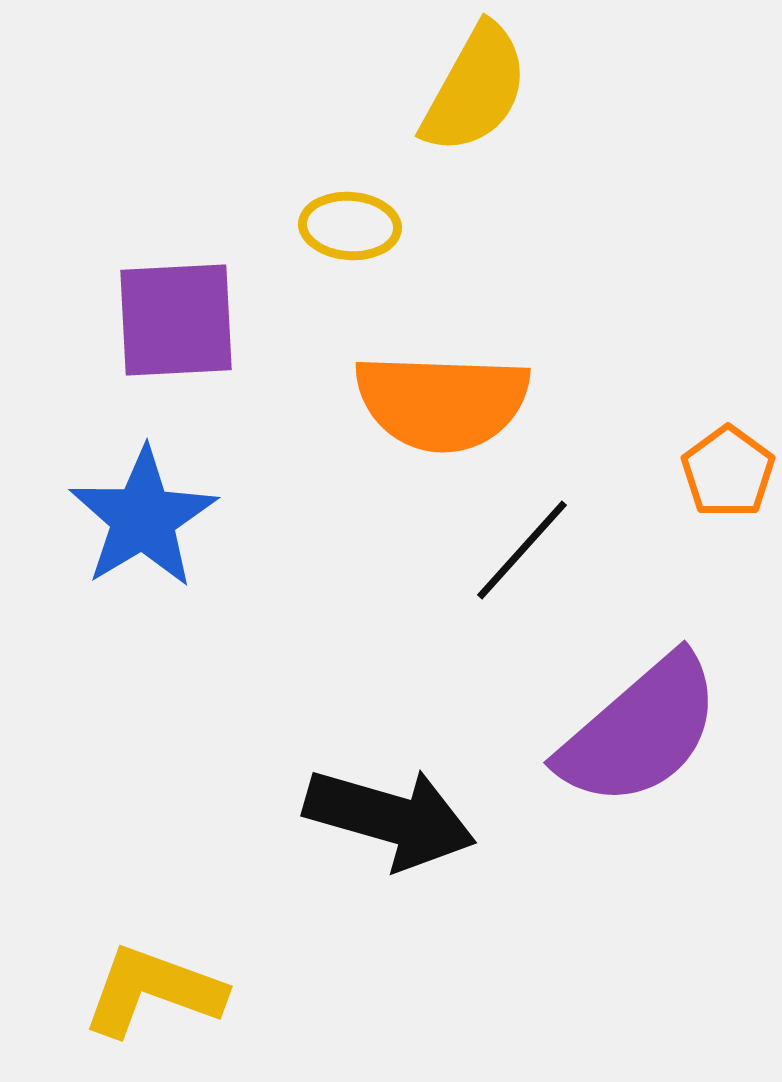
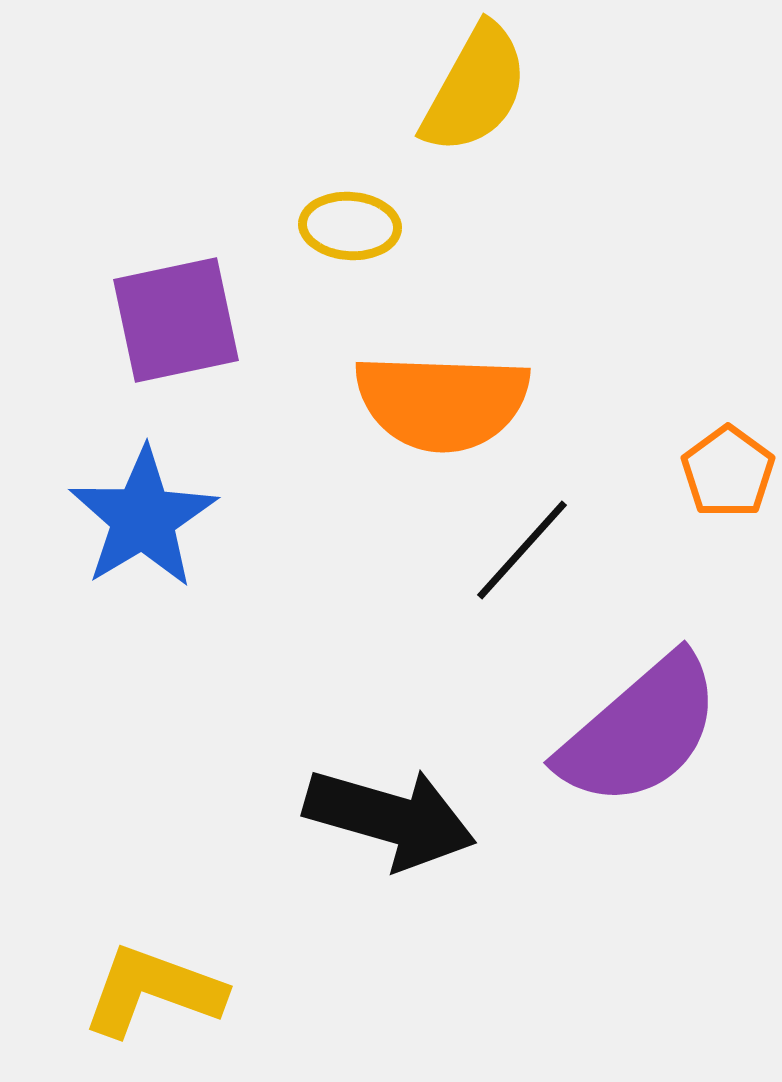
purple square: rotated 9 degrees counterclockwise
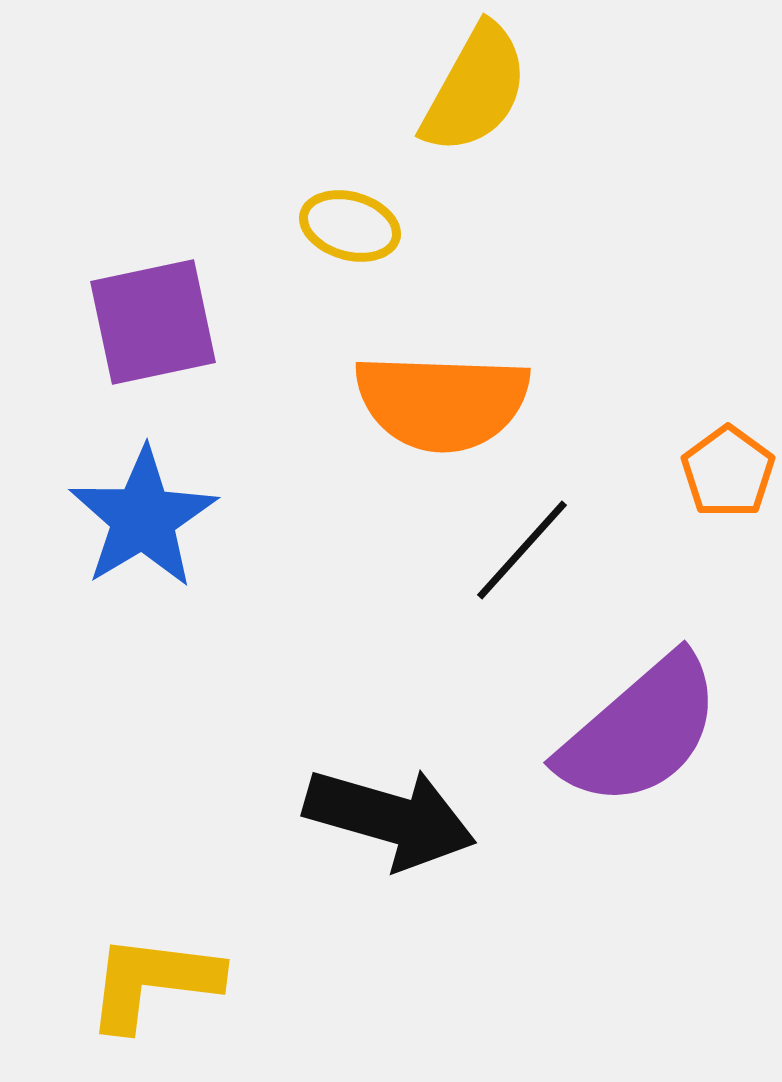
yellow ellipse: rotated 12 degrees clockwise
purple square: moved 23 px left, 2 px down
yellow L-shape: moved 9 px up; rotated 13 degrees counterclockwise
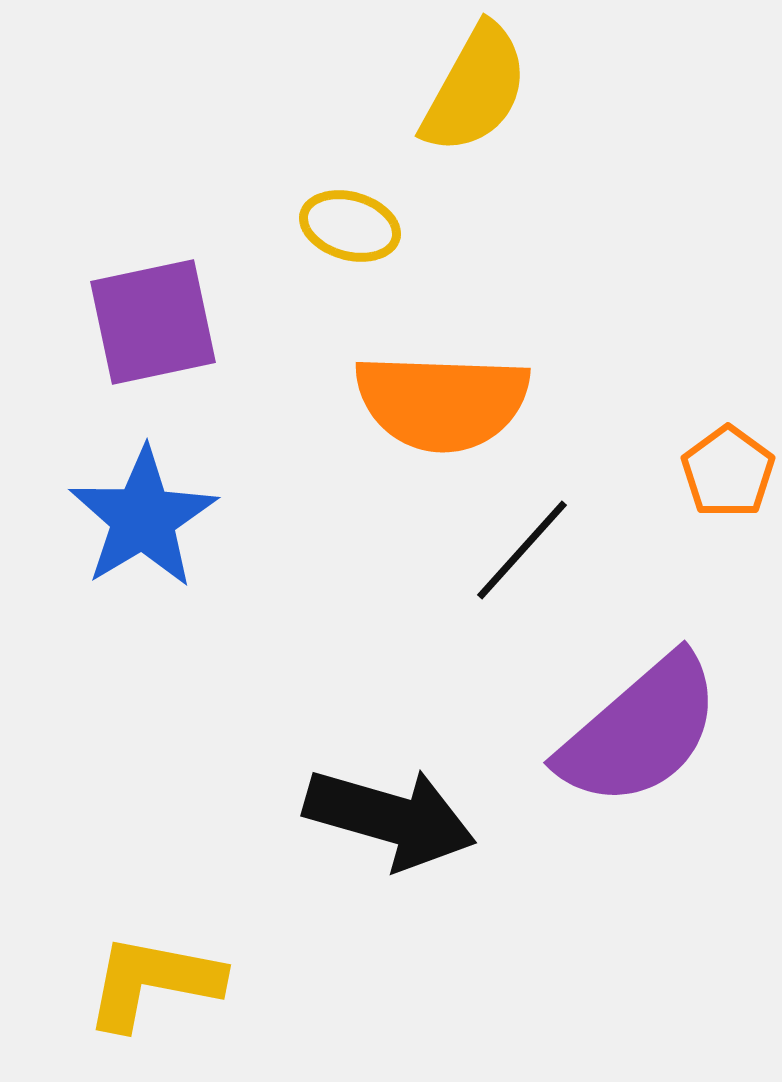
yellow L-shape: rotated 4 degrees clockwise
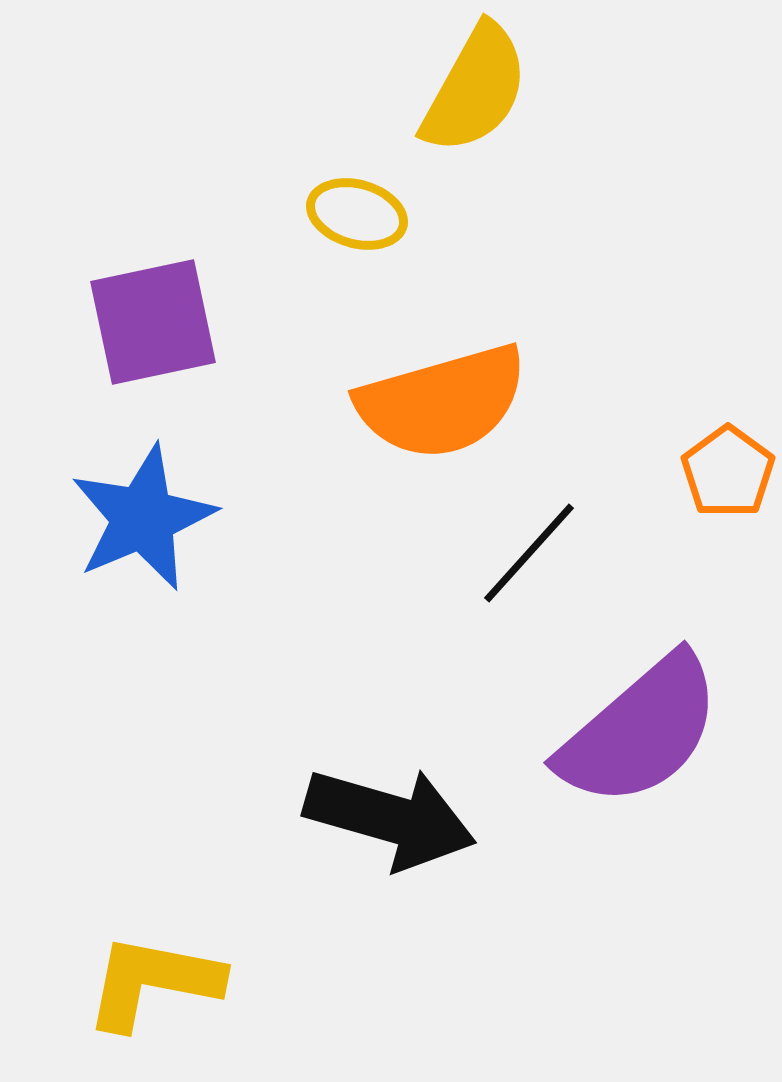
yellow ellipse: moved 7 px right, 12 px up
orange semicircle: rotated 18 degrees counterclockwise
blue star: rotated 8 degrees clockwise
black line: moved 7 px right, 3 px down
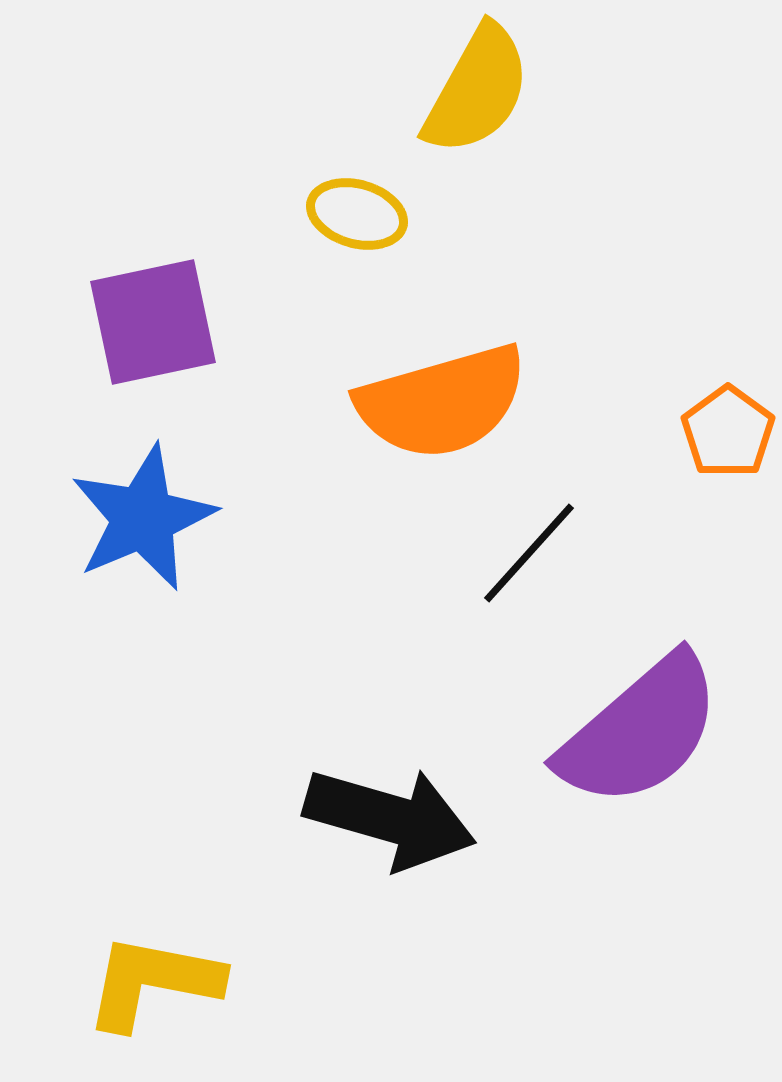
yellow semicircle: moved 2 px right, 1 px down
orange pentagon: moved 40 px up
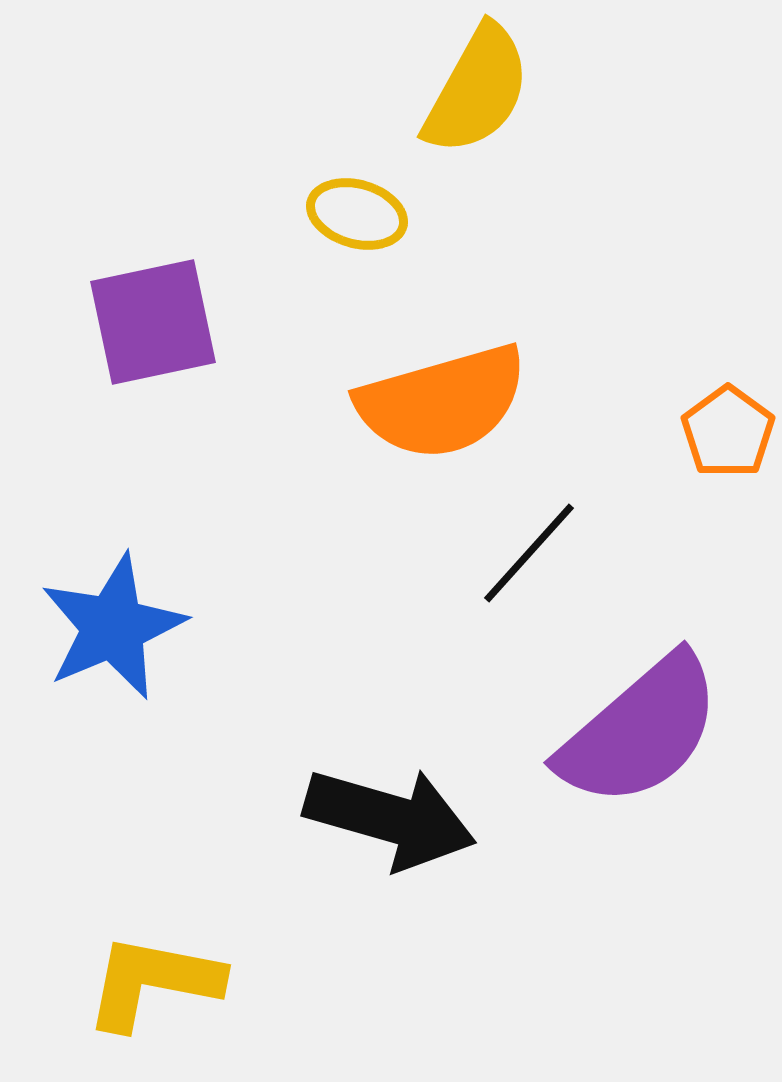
blue star: moved 30 px left, 109 px down
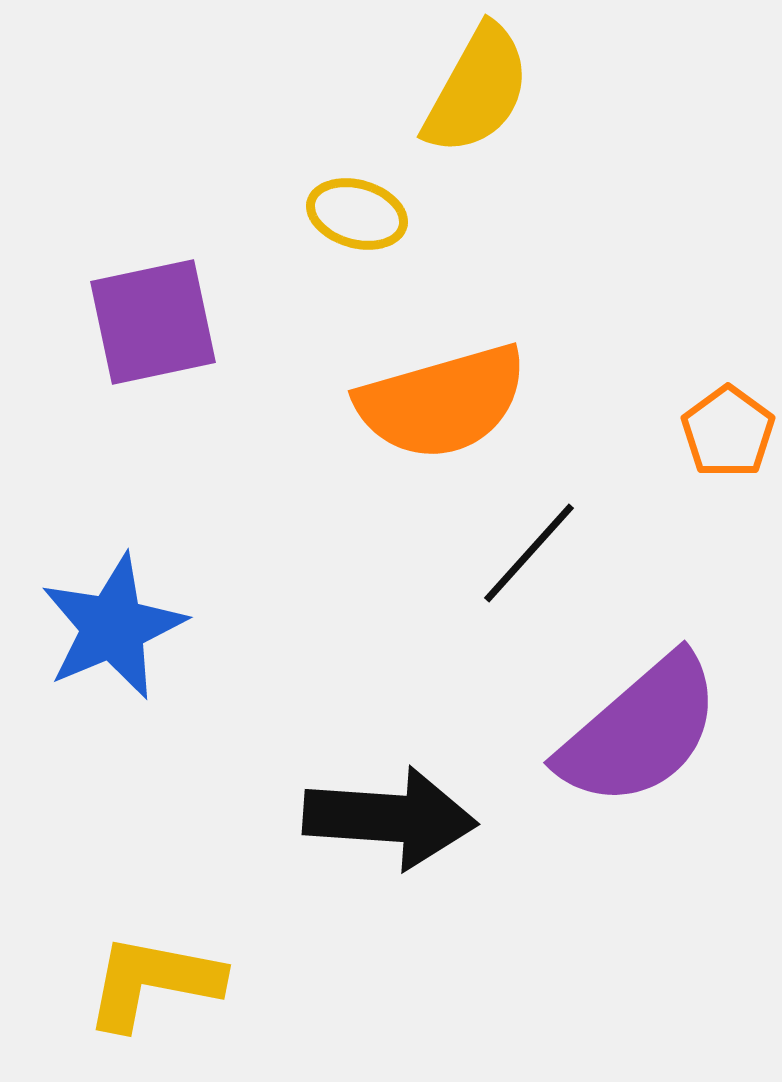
black arrow: rotated 12 degrees counterclockwise
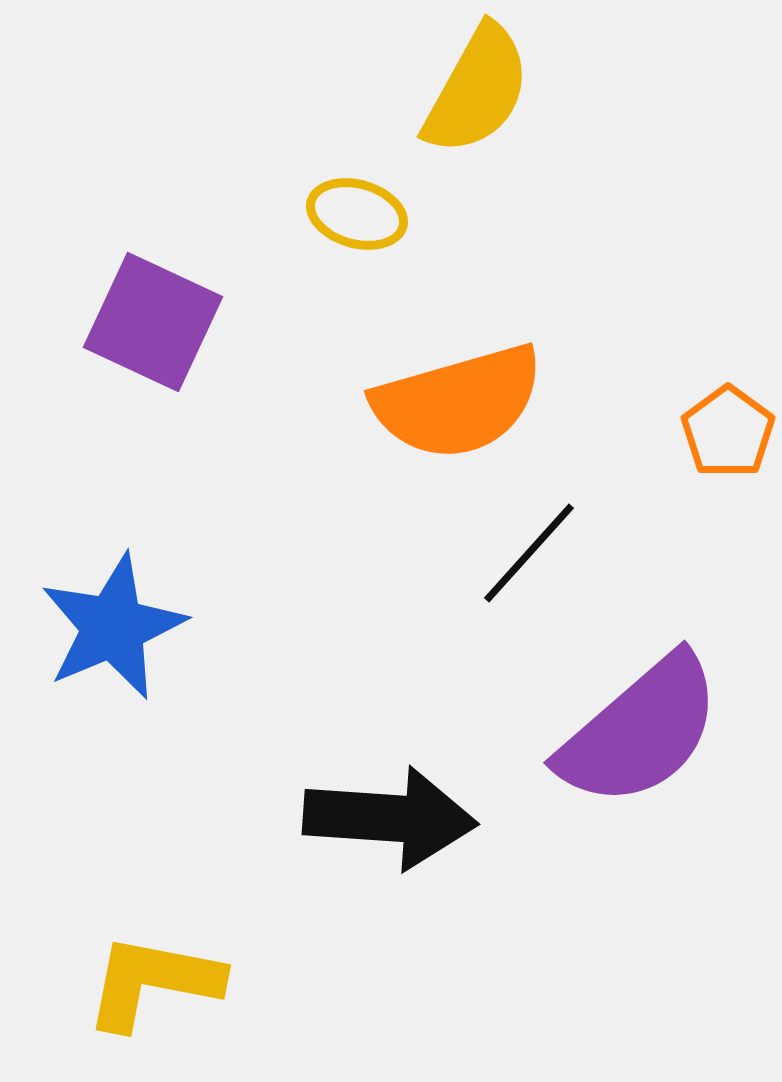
purple square: rotated 37 degrees clockwise
orange semicircle: moved 16 px right
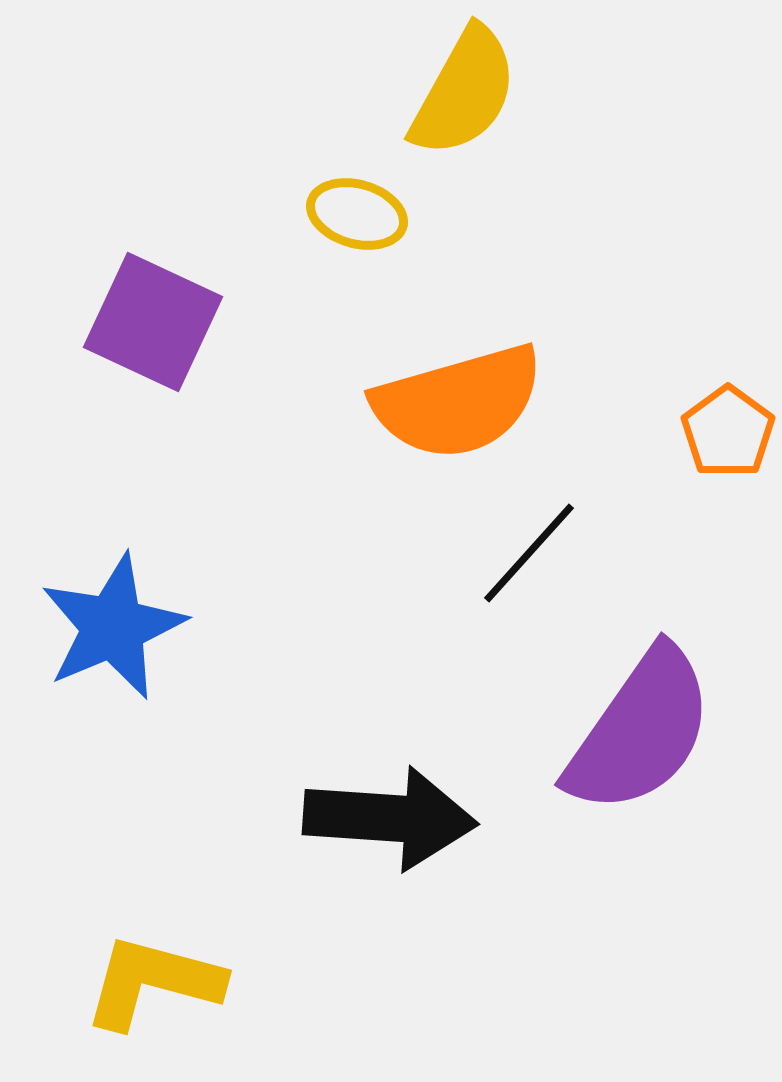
yellow semicircle: moved 13 px left, 2 px down
purple semicircle: rotated 14 degrees counterclockwise
yellow L-shape: rotated 4 degrees clockwise
